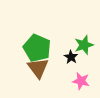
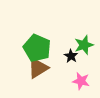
black star: moved 1 px up
brown triangle: rotated 35 degrees clockwise
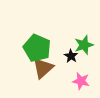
brown triangle: moved 5 px right; rotated 10 degrees counterclockwise
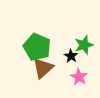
green pentagon: moved 1 px up
pink star: moved 2 px left, 4 px up; rotated 18 degrees clockwise
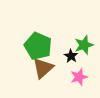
green pentagon: moved 1 px right, 1 px up
pink star: rotated 24 degrees clockwise
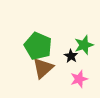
pink star: moved 2 px down
